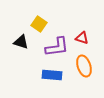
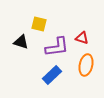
yellow square: rotated 21 degrees counterclockwise
orange ellipse: moved 2 px right, 1 px up; rotated 30 degrees clockwise
blue rectangle: rotated 48 degrees counterclockwise
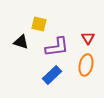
red triangle: moved 6 px right; rotated 40 degrees clockwise
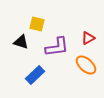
yellow square: moved 2 px left
red triangle: rotated 32 degrees clockwise
orange ellipse: rotated 60 degrees counterclockwise
blue rectangle: moved 17 px left
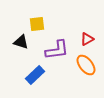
yellow square: rotated 21 degrees counterclockwise
red triangle: moved 1 px left, 1 px down
purple L-shape: moved 3 px down
orange ellipse: rotated 10 degrees clockwise
